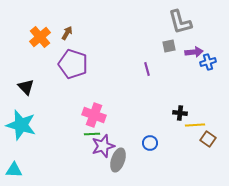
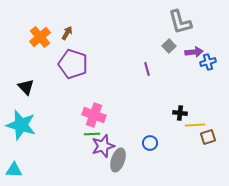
gray square: rotated 32 degrees counterclockwise
brown square: moved 2 px up; rotated 35 degrees clockwise
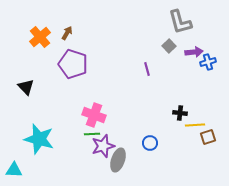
cyan star: moved 18 px right, 14 px down
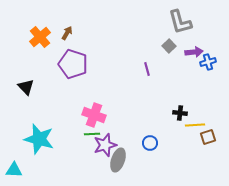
purple star: moved 2 px right, 1 px up
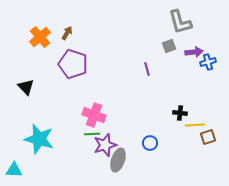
gray square: rotated 24 degrees clockwise
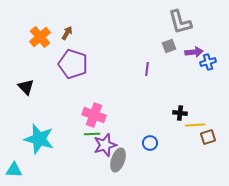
purple line: rotated 24 degrees clockwise
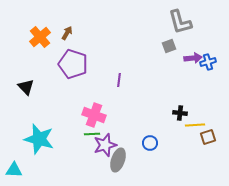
purple arrow: moved 1 px left, 6 px down
purple line: moved 28 px left, 11 px down
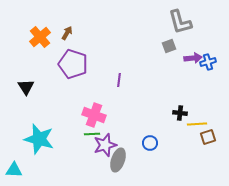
black triangle: rotated 12 degrees clockwise
yellow line: moved 2 px right, 1 px up
